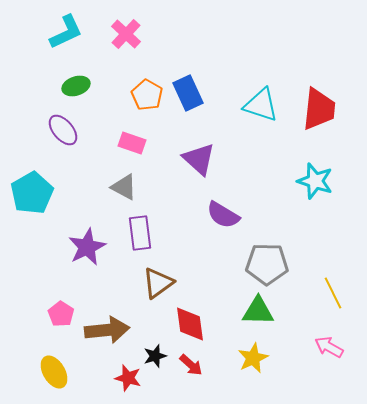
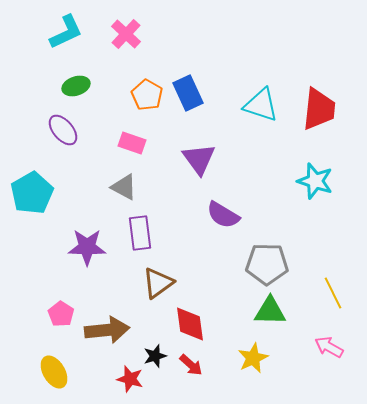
purple triangle: rotated 12 degrees clockwise
purple star: rotated 27 degrees clockwise
green triangle: moved 12 px right
red star: moved 2 px right, 1 px down
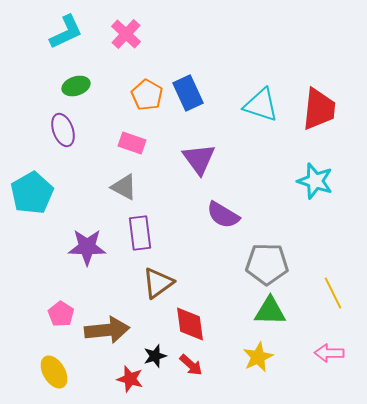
purple ellipse: rotated 20 degrees clockwise
pink arrow: moved 6 px down; rotated 28 degrees counterclockwise
yellow star: moved 5 px right, 1 px up
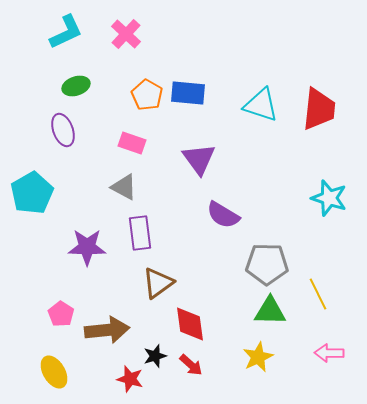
blue rectangle: rotated 60 degrees counterclockwise
cyan star: moved 14 px right, 17 px down
yellow line: moved 15 px left, 1 px down
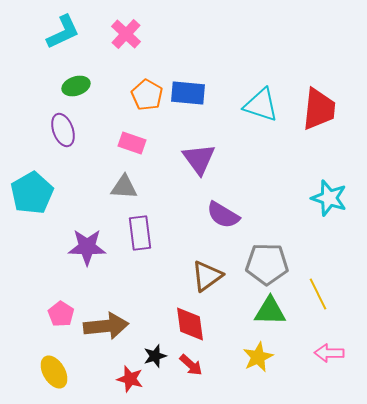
cyan L-shape: moved 3 px left
gray triangle: rotated 24 degrees counterclockwise
brown triangle: moved 49 px right, 7 px up
brown arrow: moved 1 px left, 4 px up
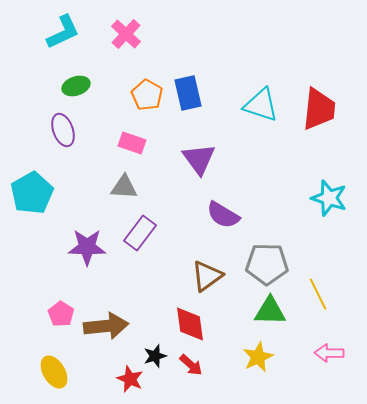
blue rectangle: rotated 72 degrees clockwise
purple rectangle: rotated 44 degrees clockwise
red star: rotated 8 degrees clockwise
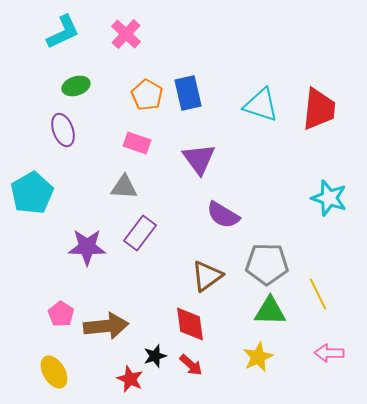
pink rectangle: moved 5 px right
